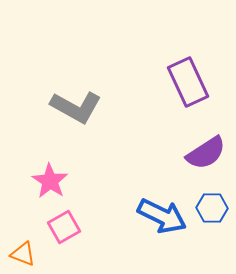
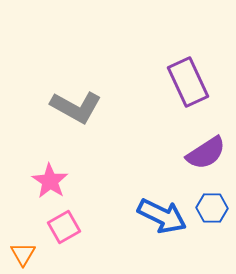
orange triangle: rotated 40 degrees clockwise
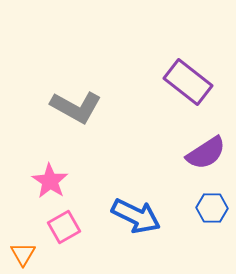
purple rectangle: rotated 27 degrees counterclockwise
blue arrow: moved 26 px left
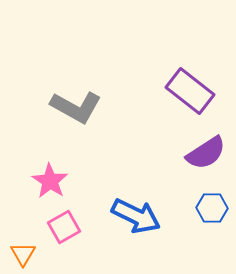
purple rectangle: moved 2 px right, 9 px down
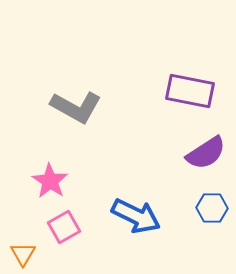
purple rectangle: rotated 27 degrees counterclockwise
